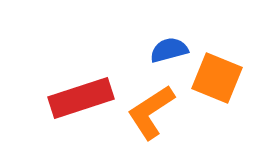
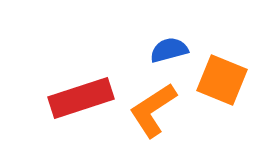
orange square: moved 5 px right, 2 px down
orange L-shape: moved 2 px right, 2 px up
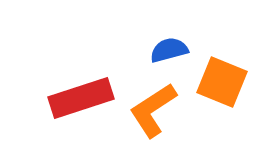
orange square: moved 2 px down
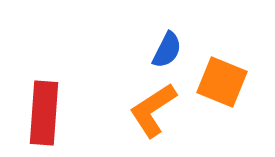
blue semicircle: moved 2 px left; rotated 132 degrees clockwise
red rectangle: moved 37 px left, 15 px down; rotated 68 degrees counterclockwise
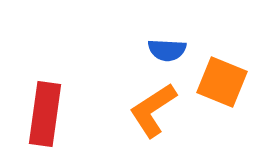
blue semicircle: rotated 66 degrees clockwise
red rectangle: moved 1 px right, 1 px down; rotated 4 degrees clockwise
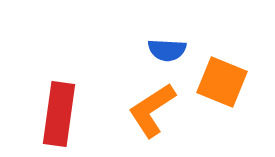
orange L-shape: moved 1 px left
red rectangle: moved 14 px right
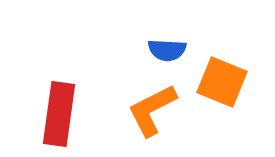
orange L-shape: rotated 6 degrees clockwise
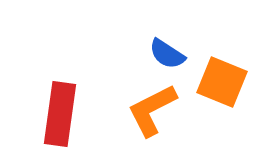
blue semicircle: moved 4 px down; rotated 30 degrees clockwise
red rectangle: moved 1 px right
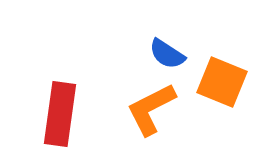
orange L-shape: moved 1 px left, 1 px up
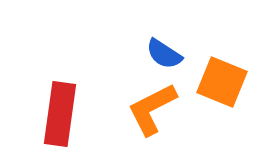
blue semicircle: moved 3 px left
orange L-shape: moved 1 px right
